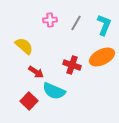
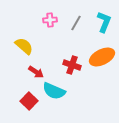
cyan L-shape: moved 3 px up
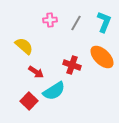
orange ellipse: rotated 70 degrees clockwise
cyan semicircle: rotated 55 degrees counterclockwise
